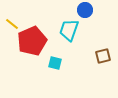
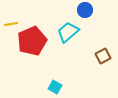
yellow line: moved 1 px left; rotated 48 degrees counterclockwise
cyan trapezoid: moved 1 px left, 2 px down; rotated 30 degrees clockwise
brown square: rotated 14 degrees counterclockwise
cyan square: moved 24 px down; rotated 16 degrees clockwise
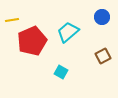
blue circle: moved 17 px right, 7 px down
yellow line: moved 1 px right, 4 px up
cyan square: moved 6 px right, 15 px up
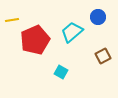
blue circle: moved 4 px left
cyan trapezoid: moved 4 px right
red pentagon: moved 3 px right, 1 px up
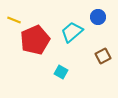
yellow line: moved 2 px right; rotated 32 degrees clockwise
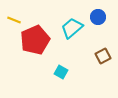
cyan trapezoid: moved 4 px up
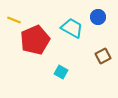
cyan trapezoid: rotated 70 degrees clockwise
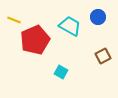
cyan trapezoid: moved 2 px left, 2 px up
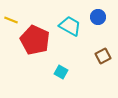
yellow line: moved 3 px left
red pentagon: rotated 24 degrees counterclockwise
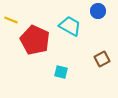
blue circle: moved 6 px up
brown square: moved 1 px left, 3 px down
cyan square: rotated 16 degrees counterclockwise
